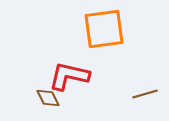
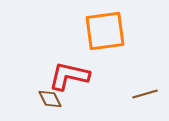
orange square: moved 1 px right, 2 px down
brown diamond: moved 2 px right, 1 px down
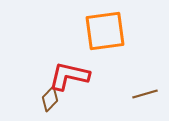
brown diamond: rotated 70 degrees clockwise
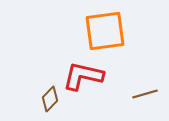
red L-shape: moved 14 px right
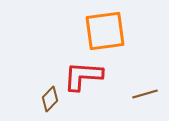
red L-shape: rotated 9 degrees counterclockwise
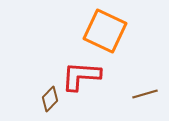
orange square: rotated 33 degrees clockwise
red L-shape: moved 2 px left
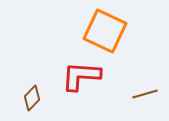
brown diamond: moved 18 px left, 1 px up
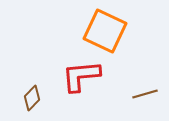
red L-shape: rotated 9 degrees counterclockwise
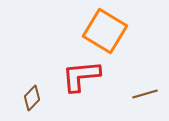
orange square: rotated 6 degrees clockwise
